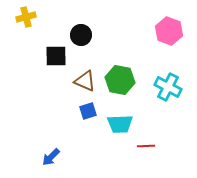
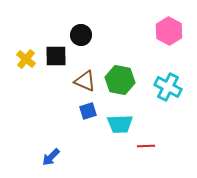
yellow cross: moved 42 px down; rotated 36 degrees counterclockwise
pink hexagon: rotated 8 degrees clockwise
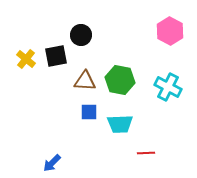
pink hexagon: moved 1 px right
black square: rotated 10 degrees counterclockwise
brown triangle: rotated 20 degrees counterclockwise
blue square: moved 1 px right, 1 px down; rotated 18 degrees clockwise
red line: moved 7 px down
blue arrow: moved 1 px right, 6 px down
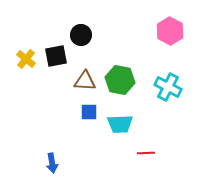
blue arrow: rotated 54 degrees counterclockwise
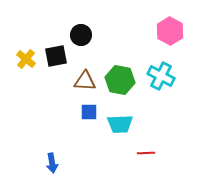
cyan cross: moved 7 px left, 11 px up
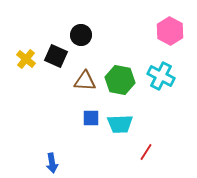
black square: rotated 35 degrees clockwise
blue square: moved 2 px right, 6 px down
red line: moved 1 px up; rotated 54 degrees counterclockwise
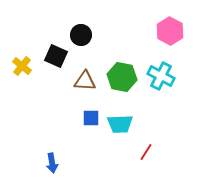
yellow cross: moved 4 px left, 7 px down
green hexagon: moved 2 px right, 3 px up
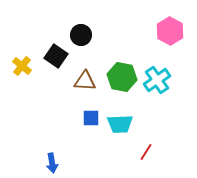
black square: rotated 10 degrees clockwise
cyan cross: moved 4 px left, 4 px down; rotated 28 degrees clockwise
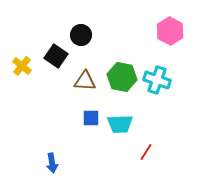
cyan cross: rotated 36 degrees counterclockwise
